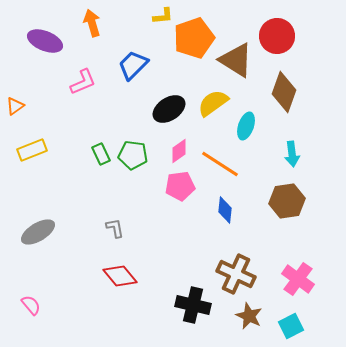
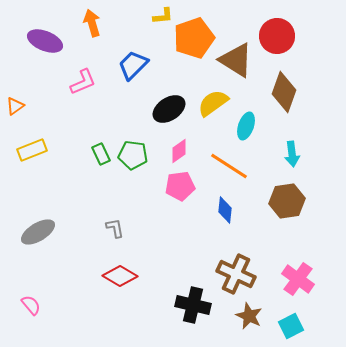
orange line: moved 9 px right, 2 px down
red diamond: rotated 20 degrees counterclockwise
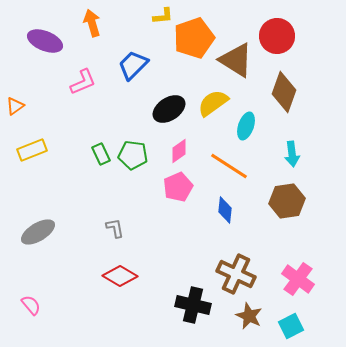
pink pentagon: moved 2 px left, 1 px down; rotated 16 degrees counterclockwise
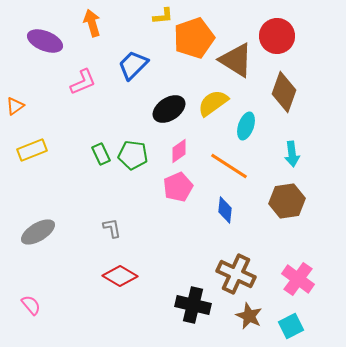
gray L-shape: moved 3 px left
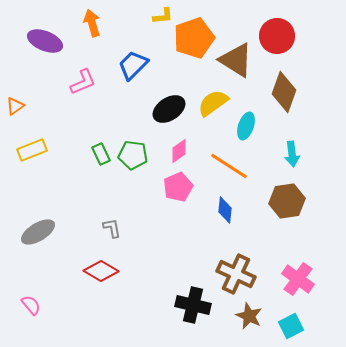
red diamond: moved 19 px left, 5 px up
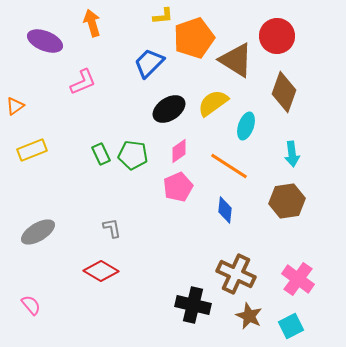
blue trapezoid: moved 16 px right, 2 px up
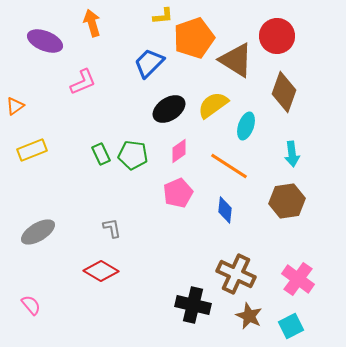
yellow semicircle: moved 2 px down
pink pentagon: moved 6 px down
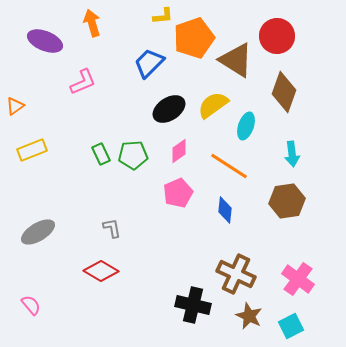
green pentagon: rotated 12 degrees counterclockwise
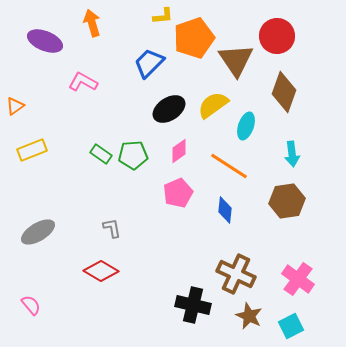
brown triangle: rotated 24 degrees clockwise
pink L-shape: rotated 128 degrees counterclockwise
green rectangle: rotated 30 degrees counterclockwise
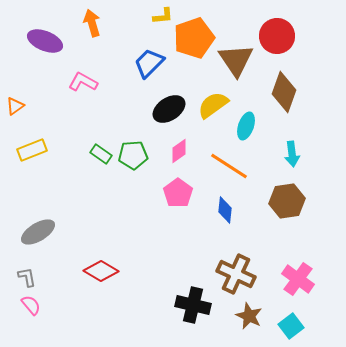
pink pentagon: rotated 12 degrees counterclockwise
gray L-shape: moved 85 px left, 49 px down
cyan square: rotated 10 degrees counterclockwise
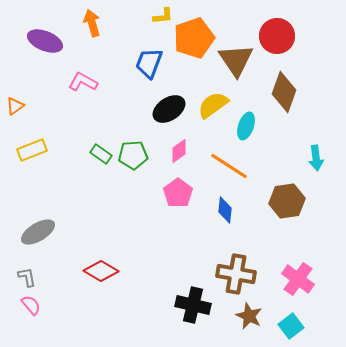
blue trapezoid: rotated 24 degrees counterclockwise
cyan arrow: moved 24 px right, 4 px down
brown cross: rotated 15 degrees counterclockwise
